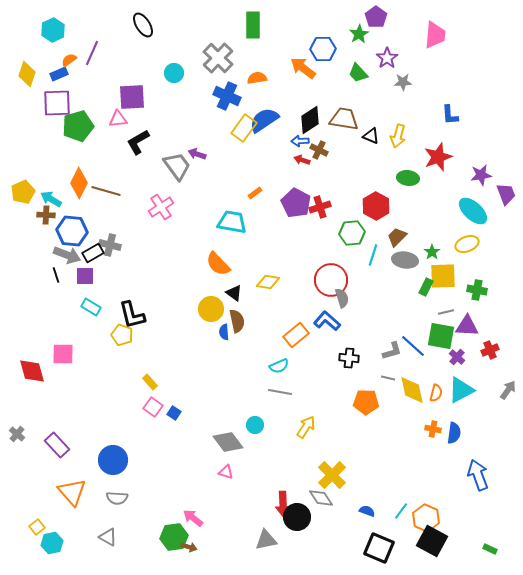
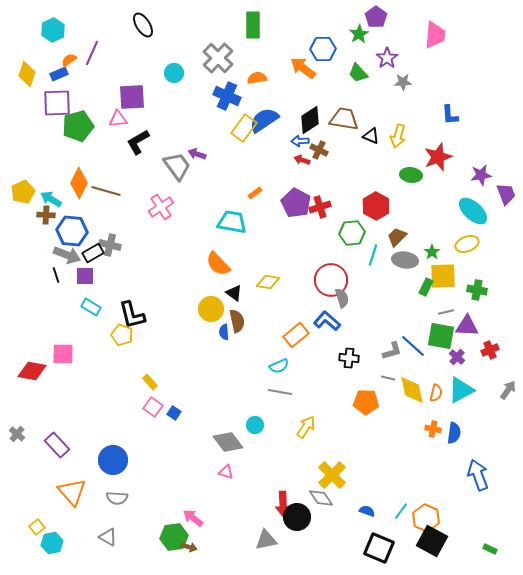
green ellipse at (408, 178): moved 3 px right, 3 px up
red diamond at (32, 371): rotated 64 degrees counterclockwise
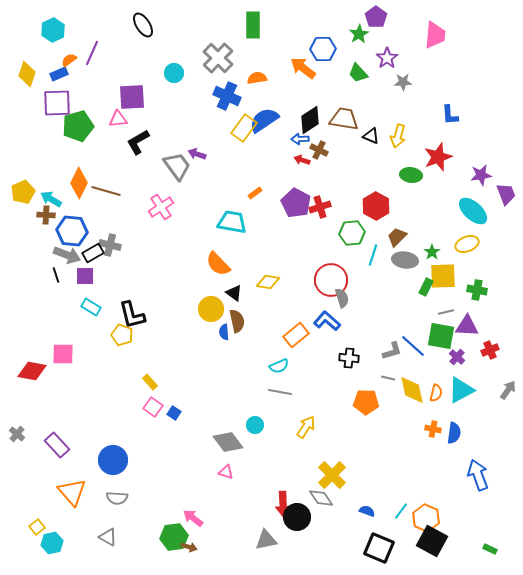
blue arrow at (300, 141): moved 2 px up
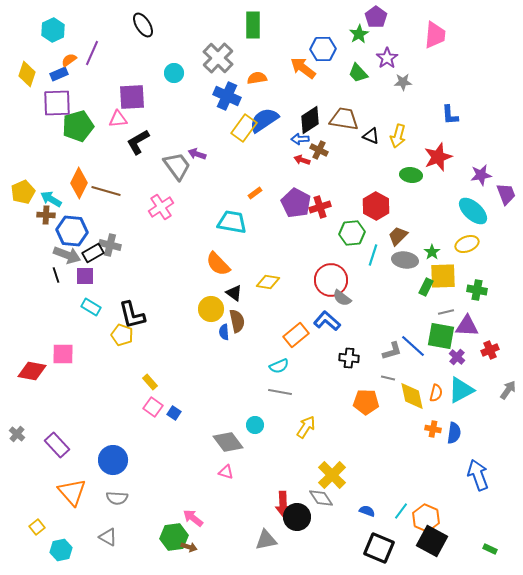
brown trapezoid at (397, 237): moved 1 px right, 1 px up
gray semicircle at (342, 298): rotated 144 degrees clockwise
yellow diamond at (412, 390): moved 6 px down
cyan hexagon at (52, 543): moved 9 px right, 7 px down
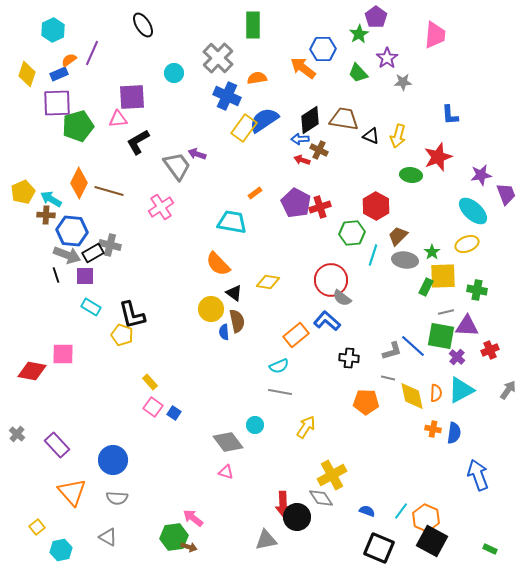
brown line at (106, 191): moved 3 px right
orange semicircle at (436, 393): rotated 12 degrees counterclockwise
yellow cross at (332, 475): rotated 16 degrees clockwise
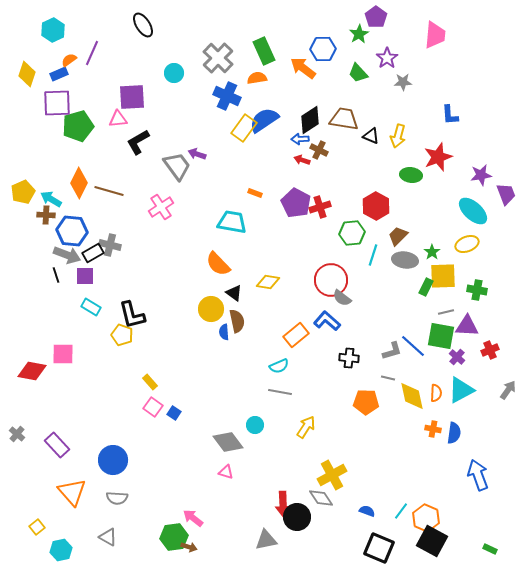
green rectangle at (253, 25): moved 11 px right, 26 px down; rotated 24 degrees counterclockwise
orange rectangle at (255, 193): rotated 56 degrees clockwise
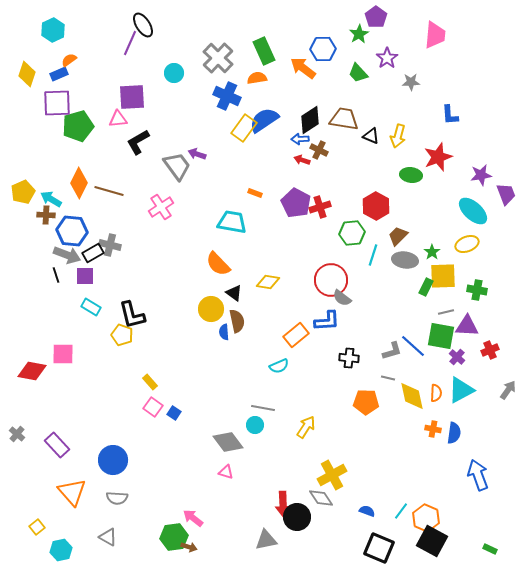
purple line at (92, 53): moved 38 px right, 10 px up
gray star at (403, 82): moved 8 px right
blue L-shape at (327, 321): rotated 136 degrees clockwise
gray line at (280, 392): moved 17 px left, 16 px down
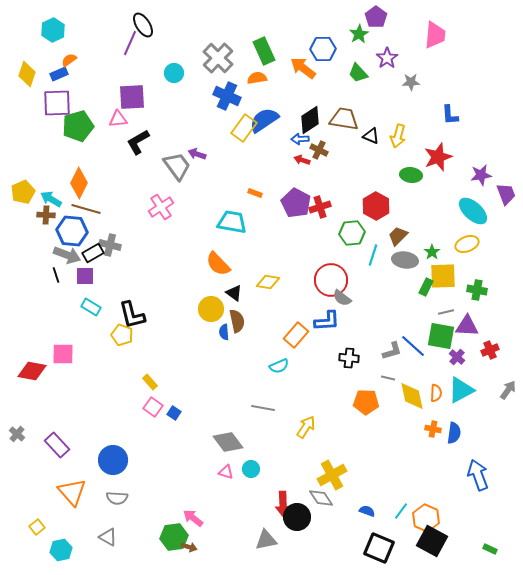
brown line at (109, 191): moved 23 px left, 18 px down
orange rectangle at (296, 335): rotated 10 degrees counterclockwise
cyan circle at (255, 425): moved 4 px left, 44 px down
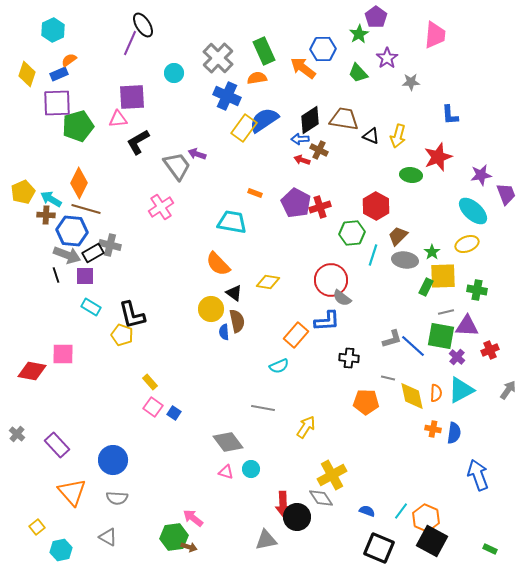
gray L-shape at (392, 351): moved 12 px up
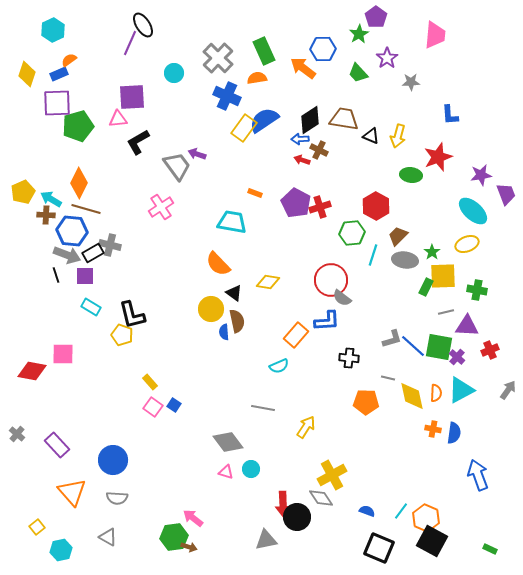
green square at (441, 336): moved 2 px left, 11 px down
blue square at (174, 413): moved 8 px up
